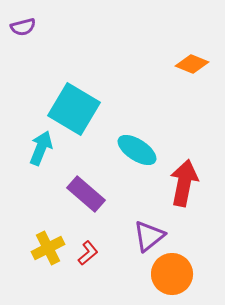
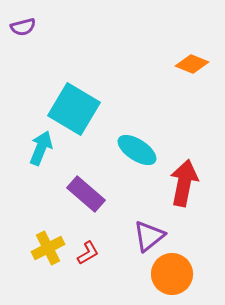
red L-shape: rotated 10 degrees clockwise
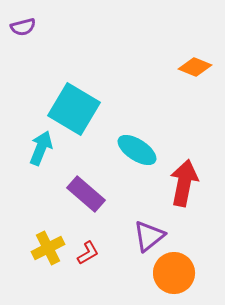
orange diamond: moved 3 px right, 3 px down
orange circle: moved 2 px right, 1 px up
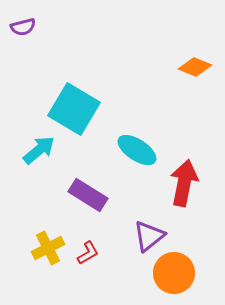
cyan arrow: moved 2 px left, 2 px down; rotated 28 degrees clockwise
purple rectangle: moved 2 px right, 1 px down; rotated 9 degrees counterclockwise
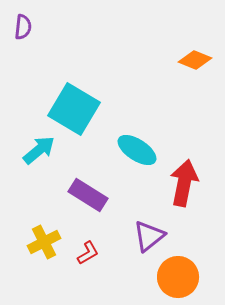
purple semicircle: rotated 70 degrees counterclockwise
orange diamond: moved 7 px up
yellow cross: moved 4 px left, 6 px up
orange circle: moved 4 px right, 4 px down
